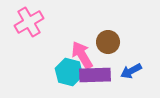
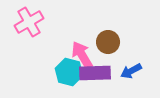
purple rectangle: moved 2 px up
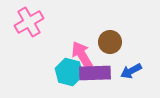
brown circle: moved 2 px right
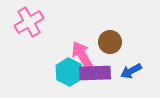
cyan hexagon: rotated 12 degrees clockwise
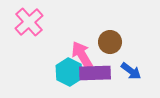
pink cross: rotated 12 degrees counterclockwise
blue arrow: rotated 115 degrees counterclockwise
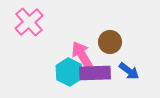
blue arrow: moved 2 px left
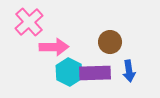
pink arrow: moved 28 px left, 8 px up; rotated 120 degrees clockwise
blue arrow: rotated 45 degrees clockwise
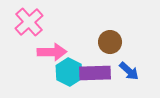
pink arrow: moved 2 px left, 5 px down
blue arrow: rotated 40 degrees counterclockwise
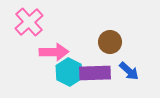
pink arrow: moved 2 px right
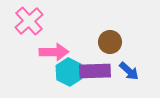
pink cross: moved 1 px up
purple rectangle: moved 2 px up
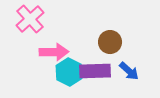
pink cross: moved 1 px right, 2 px up
